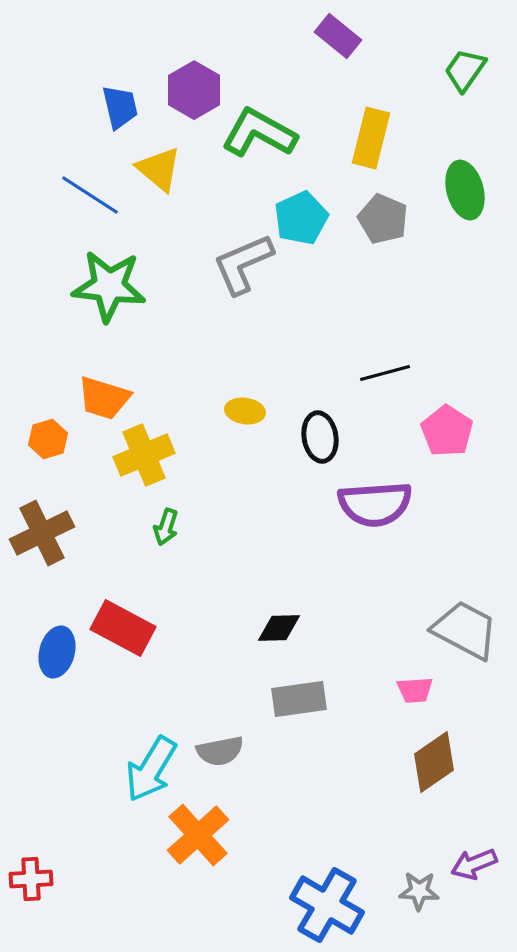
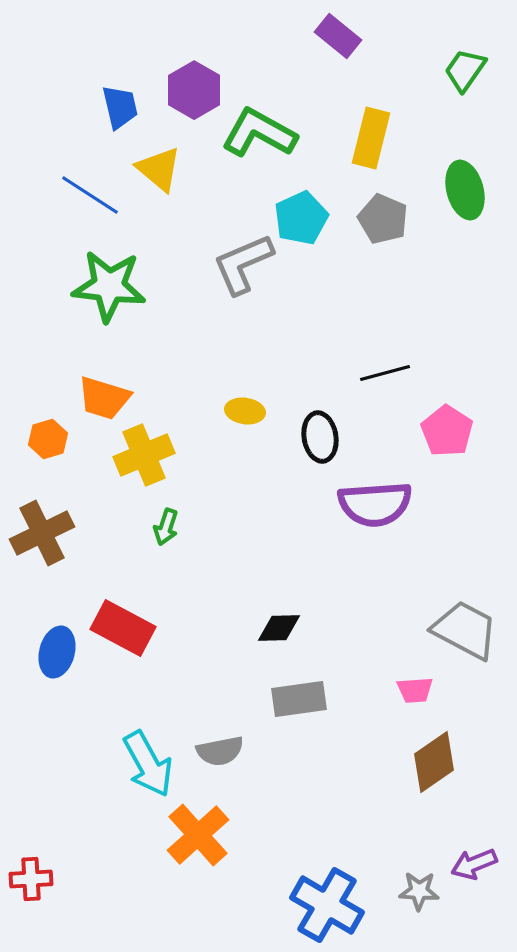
cyan arrow: moved 3 px left, 5 px up; rotated 60 degrees counterclockwise
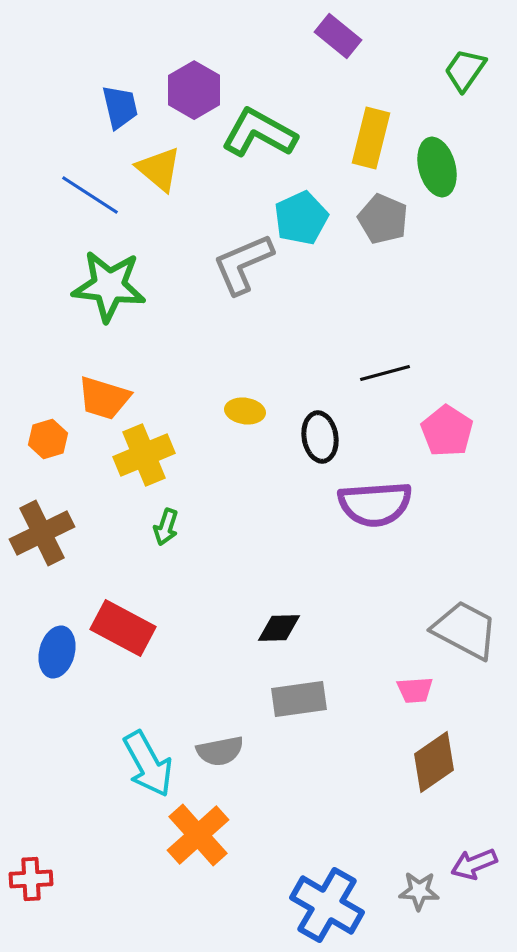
green ellipse: moved 28 px left, 23 px up
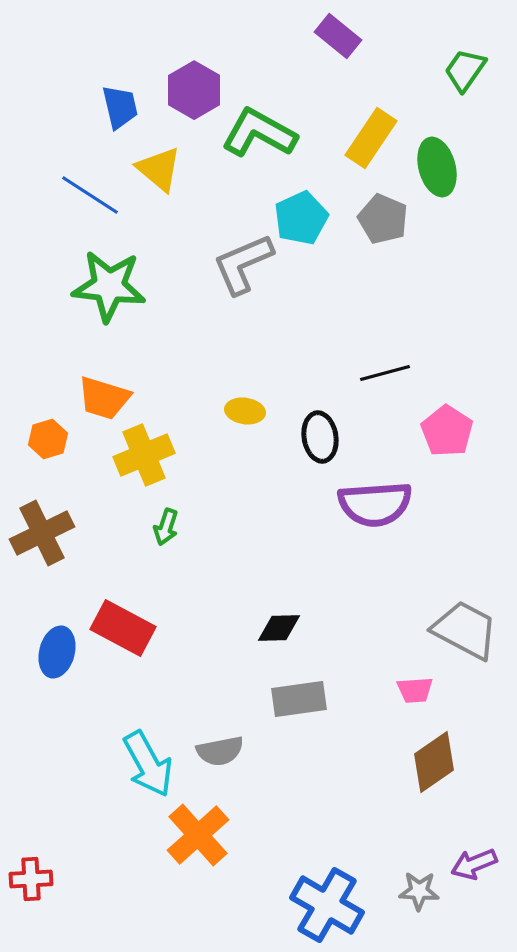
yellow rectangle: rotated 20 degrees clockwise
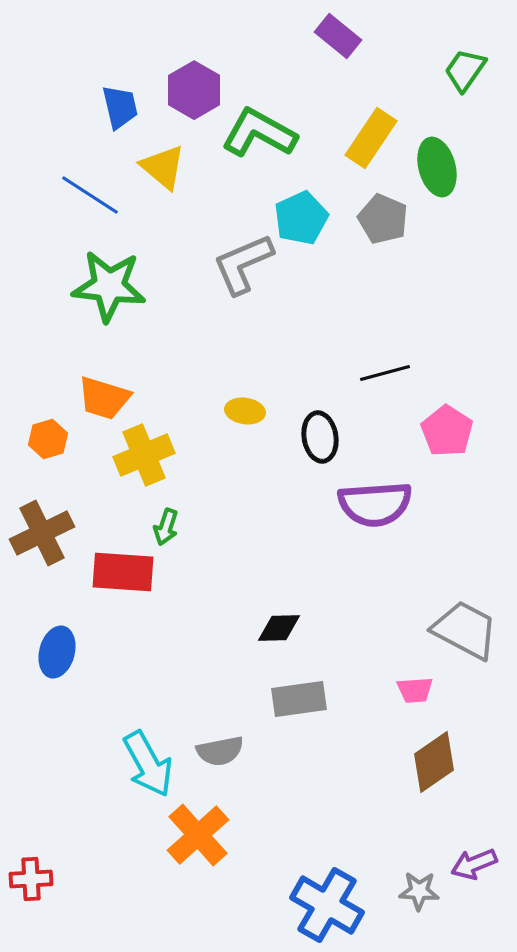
yellow triangle: moved 4 px right, 2 px up
red rectangle: moved 56 px up; rotated 24 degrees counterclockwise
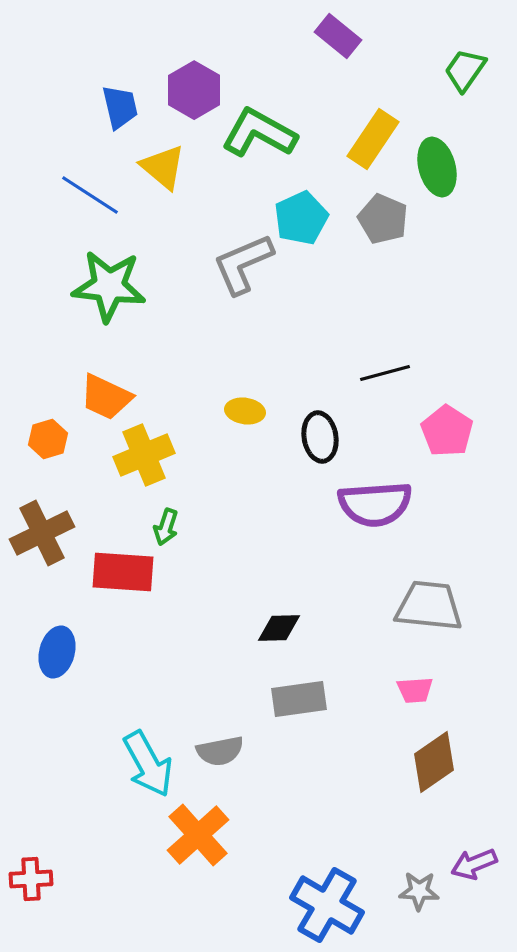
yellow rectangle: moved 2 px right, 1 px down
orange trapezoid: moved 2 px right, 1 px up; rotated 8 degrees clockwise
gray trapezoid: moved 36 px left, 24 px up; rotated 22 degrees counterclockwise
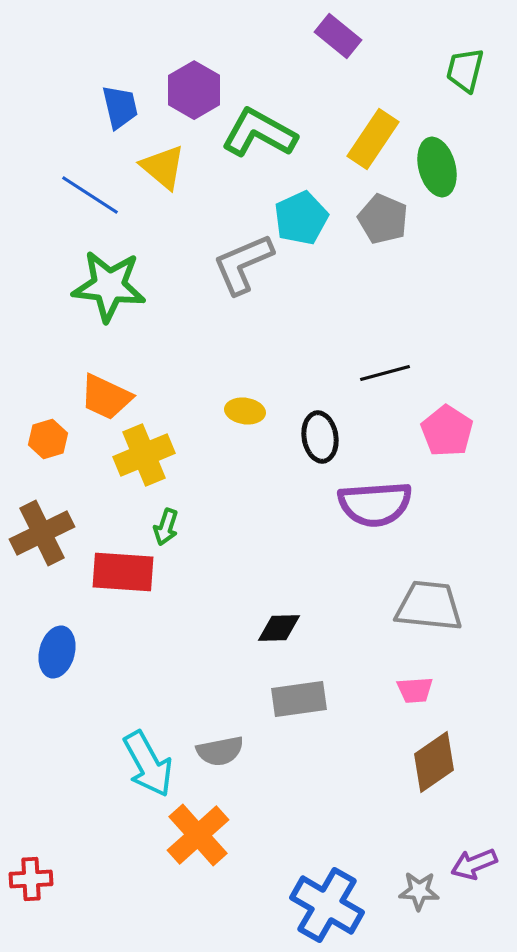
green trapezoid: rotated 21 degrees counterclockwise
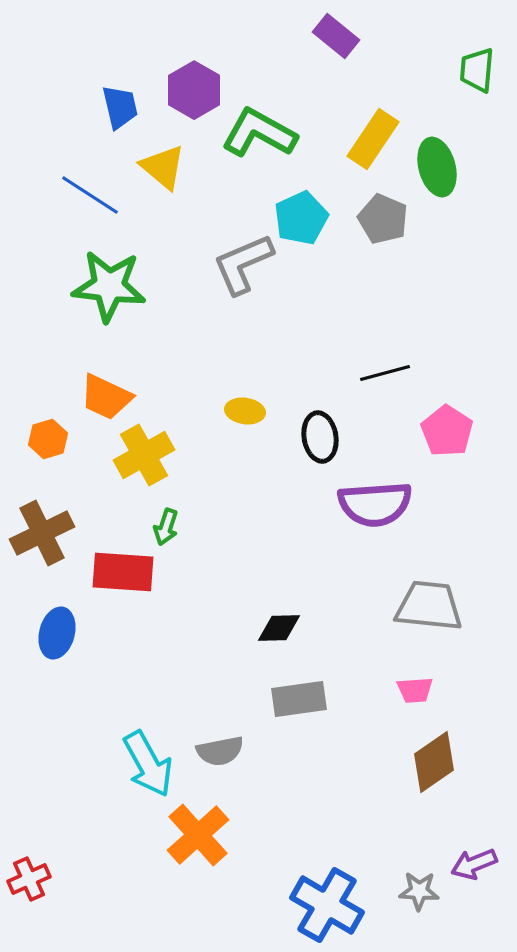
purple rectangle: moved 2 px left
green trapezoid: moved 12 px right; rotated 9 degrees counterclockwise
yellow cross: rotated 6 degrees counterclockwise
blue ellipse: moved 19 px up
red cross: moved 2 px left; rotated 21 degrees counterclockwise
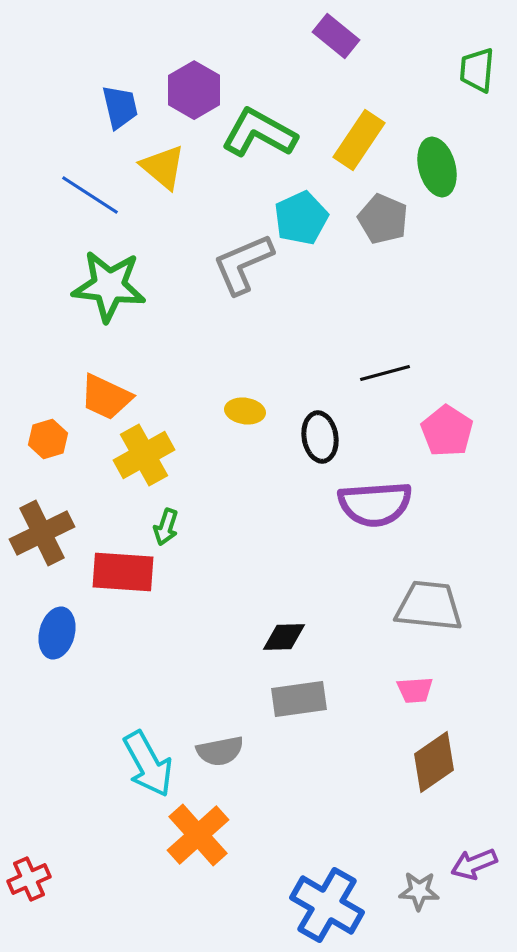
yellow rectangle: moved 14 px left, 1 px down
black diamond: moved 5 px right, 9 px down
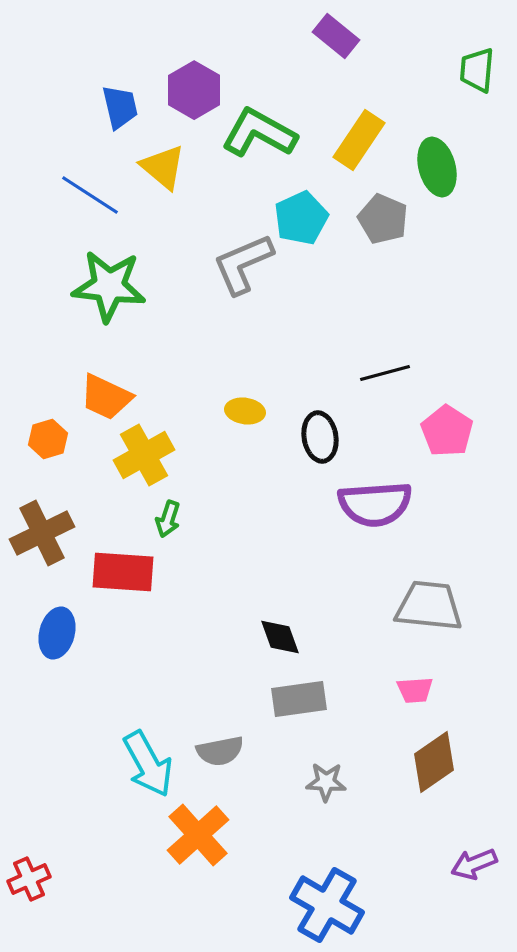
green arrow: moved 2 px right, 8 px up
black diamond: moved 4 px left; rotated 72 degrees clockwise
gray star: moved 93 px left, 109 px up
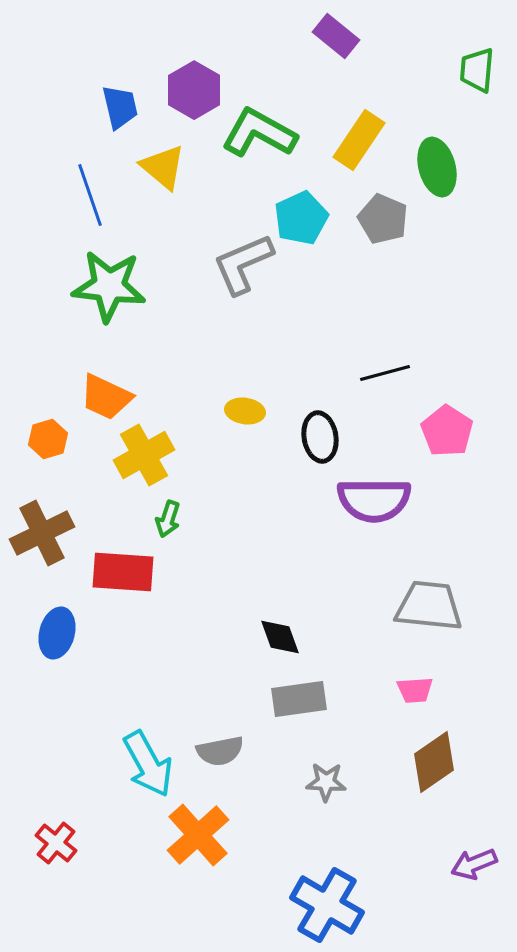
blue line: rotated 38 degrees clockwise
purple semicircle: moved 1 px left, 4 px up; rotated 4 degrees clockwise
red cross: moved 27 px right, 36 px up; rotated 27 degrees counterclockwise
